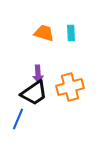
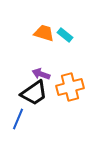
cyan rectangle: moved 6 px left, 2 px down; rotated 49 degrees counterclockwise
purple arrow: moved 3 px right; rotated 114 degrees clockwise
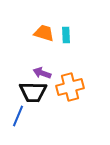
cyan rectangle: moved 1 px right; rotated 49 degrees clockwise
purple arrow: moved 1 px right, 1 px up
black trapezoid: moved 1 px left, 1 px up; rotated 36 degrees clockwise
blue line: moved 3 px up
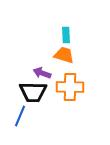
orange trapezoid: moved 20 px right, 22 px down
orange cross: rotated 16 degrees clockwise
blue line: moved 2 px right
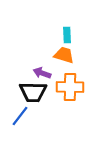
cyan rectangle: moved 1 px right
blue line: rotated 15 degrees clockwise
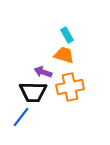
cyan rectangle: rotated 28 degrees counterclockwise
purple arrow: moved 1 px right, 1 px up
orange cross: rotated 12 degrees counterclockwise
blue line: moved 1 px right, 1 px down
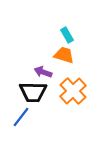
orange cross: moved 3 px right, 4 px down; rotated 32 degrees counterclockwise
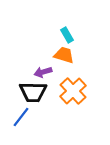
purple arrow: rotated 36 degrees counterclockwise
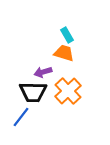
orange trapezoid: moved 2 px up
orange cross: moved 5 px left
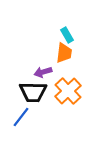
orange trapezoid: rotated 80 degrees clockwise
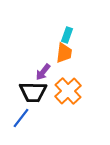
cyan rectangle: rotated 49 degrees clockwise
purple arrow: rotated 36 degrees counterclockwise
blue line: moved 1 px down
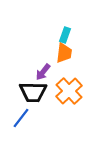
cyan rectangle: moved 2 px left
orange cross: moved 1 px right
